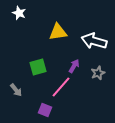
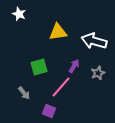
white star: moved 1 px down
green square: moved 1 px right
gray arrow: moved 8 px right, 3 px down
purple square: moved 4 px right, 1 px down
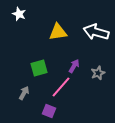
white arrow: moved 2 px right, 9 px up
green square: moved 1 px down
gray arrow: rotated 112 degrees counterclockwise
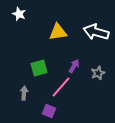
gray arrow: rotated 24 degrees counterclockwise
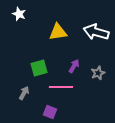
pink line: rotated 50 degrees clockwise
gray arrow: rotated 24 degrees clockwise
purple square: moved 1 px right, 1 px down
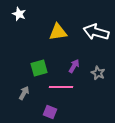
gray star: rotated 24 degrees counterclockwise
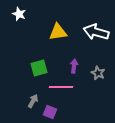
purple arrow: rotated 24 degrees counterclockwise
gray arrow: moved 9 px right, 8 px down
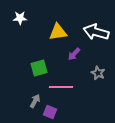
white star: moved 1 px right, 4 px down; rotated 24 degrees counterclockwise
purple arrow: moved 12 px up; rotated 144 degrees counterclockwise
gray arrow: moved 2 px right
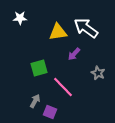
white arrow: moved 10 px left, 4 px up; rotated 20 degrees clockwise
pink line: moved 2 px right; rotated 45 degrees clockwise
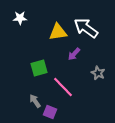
gray arrow: rotated 64 degrees counterclockwise
